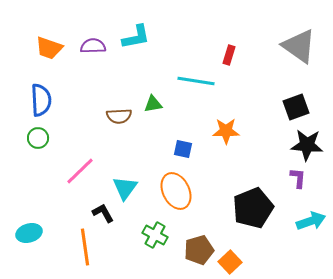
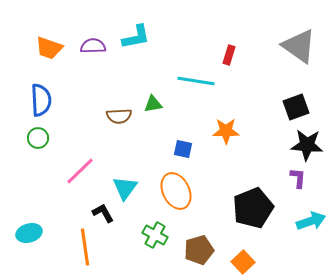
orange square: moved 13 px right
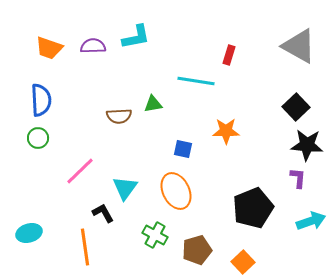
gray triangle: rotated 6 degrees counterclockwise
black square: rotated 24 degrees counterclockwise
brown pentagon: moved 2 px left
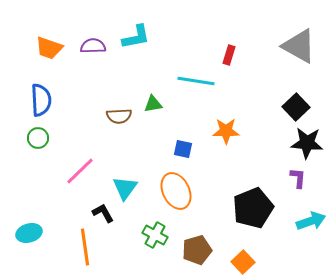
black star: moved 2 px up
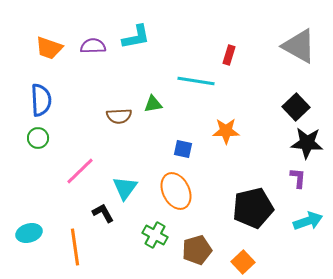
black pentagon: rotated 9 degrees clockwise
cyan arrow: moved 3 px left
orange line: moved 10 px left
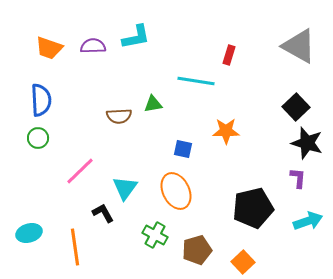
black star: rotated 12 degrees clockwise
